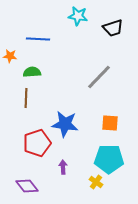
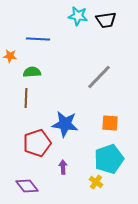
black trapezoid: moved 7 px left, 8 px up; rotated 10 degrees clockwise
cyan pentagon: rotated 20 degrees counterclockwise
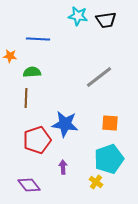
gray line: rotated 8 degrees clockwise
red pentagon: moved 3 px up
purple diamond: moved 2 px right, 1 px up
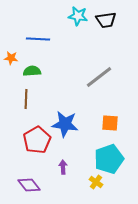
orange star: moved 1 px right, 2 px down
green semicircle: moved 1 px up
brown line: moved 1 px down
red pentagon: rotated 12 degrees counterclockwise
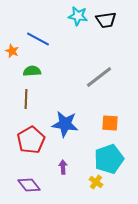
blue line: rotated 25 degrees clockwise
orange star: moved 1 px right, 7 px up; rotated 16 degrees clockwise
red pentagon: moved 6 px left
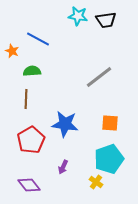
purple arrow: rotated 152 degrees counterclockwise
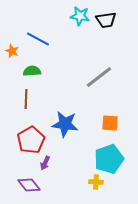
cyan star: moved 2 px right
purple arrow: moved 18 px left, 4 px up
yellow cross: rotated 32 degrees counterclockwise
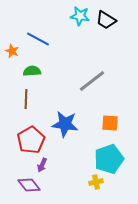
black trapezoid: rotated 40 degrees clockwise
gray line: moved 7 px left, 4 px down
purple arrow: moved 3 px left, 2 px down
yellow cross: rotated 16 degrees counterclockwise
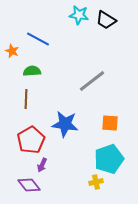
cyan star: moved 1 px left, 1 px up
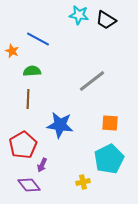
brown line: moved 2 px right
blue star: moved 5 px left, 1 px down
red pentagon: moved 8 px left, 5 px down
cyan pentagon: rotated 8 degrees counterclockwise
yellow cross: moved 13 px left
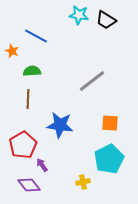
blue line: moved 2 px left, 3 px up
purple arrow: rotated 120 degrees clockwise
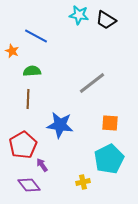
gray line: moved 2 px down
